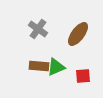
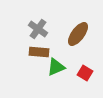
brown rectangle: moved 14 px up
red square: moved 2 px right, 3 px up; rotated 35 degrees clockwise
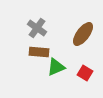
gray cross: moved 1 px left, 1 px up
brown ellipse: moved 5 px right
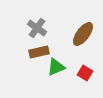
brown rectangle: rotated 18 degrees counterclockwise
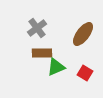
gray cross: rotated 18 degrees clockwise
brown rectangle: moved 3 px right, 1 px down; rotated 12 degrees clockwise
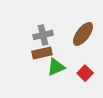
gray cross: moved 6 px right, 7 px down; rotated 24 degrees clockwise
brown rectangle: rotated 12 degrees counterclockwise
red square: rotated 14 degrees clockwise
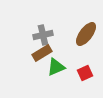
brown ellipse: moved 3 px right
brown rectangle: rotated 18 degrees counterclockwise
red square: rotated 21 degrees clockwise
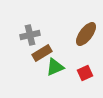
gray cross: moved 13 px left
green triangle: moved 1 px left
